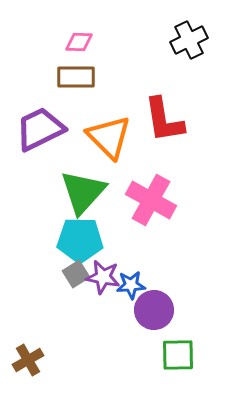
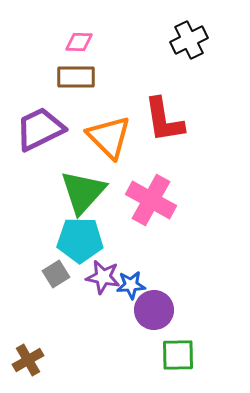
gray square: moved 20 px left
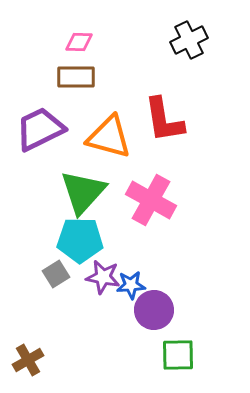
orange triangle: rotated 30 degrees counterclockwise
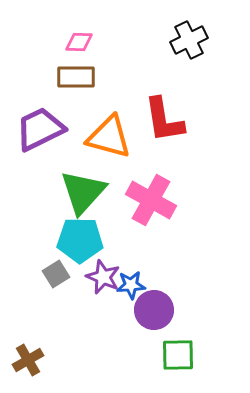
purple star: rotated 12 degrees clockwise
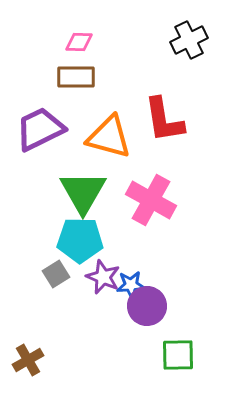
green triangle: rotated 12 degrees counterclockwise
purple circle: moved 7 px left, 4 px up
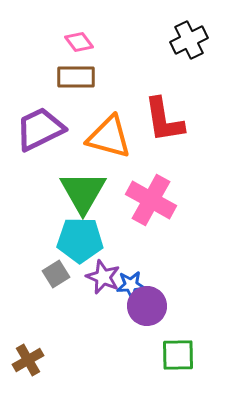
pink diamond: rotated 52 degrees clockwise
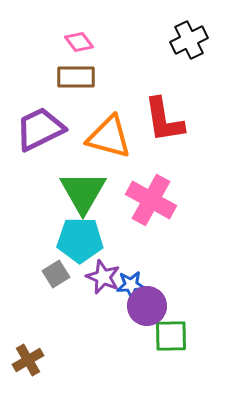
green square: moved 7 px left, 19 px up
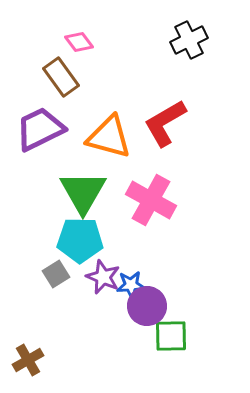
brown rectangle: moved 15 px left; rotated 54 degrees clockwise
red L-shape: moved 1 px right, 3 px down; rotated 69 degrees clockwise
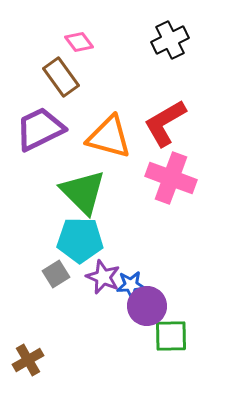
black cross: moved 19 px left
green triangle: rotated 15 degrees counterclockwise
pink cross: moved 20 px right, 22 px up; rotated 9 degrees counterclockwise
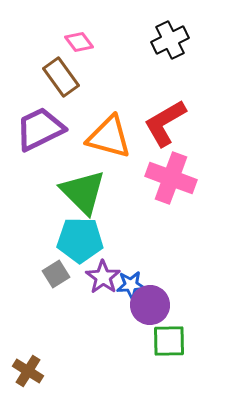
purple star: rotated 12 degrees clockwise
purple circle: moved 3 px right, 1 px up
green square: moved 2 px left, 5 px down
brown cross: moved 11 px down; rotated 28 degrees counterclockwise
